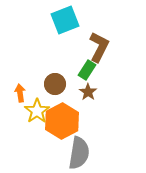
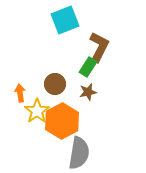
green rectangle: moved 1 px right, 3 px up
brown star: rotated 24 degrees clockwise
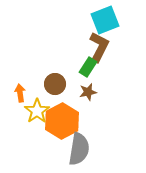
cyan square: moved 40 px right
gray semicircle: moved 4 px up
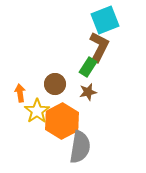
gray semicircle: moved 1 px right, 2 px up
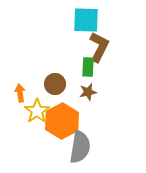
cyan square: moved 19 px left; rotated 24 degrees clockwise
green rectangle: rotated 30 degrees counterclockwise
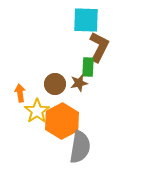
brown star: moved 9 px left, 9 px up
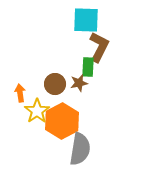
gray semicircle: moved 2 px down
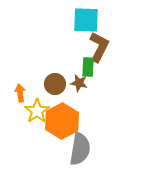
brown star: rotated 24 degrees clockwise
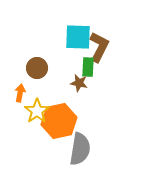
cyan square: moved 8 px left, 17 px down
brown circle: moved 18 px left, 16 px up
orange arrow: rotated 18 degrees clockwise
orange hexagon: moved 3 px left; rotated 16 degrees clockwise
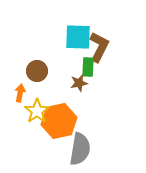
brown circle: moved 3 px down
brown star: rotated 24 degrees counterclockwise
